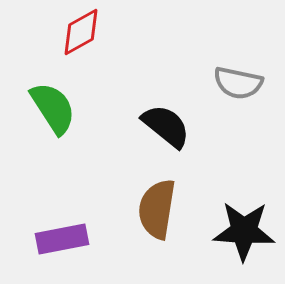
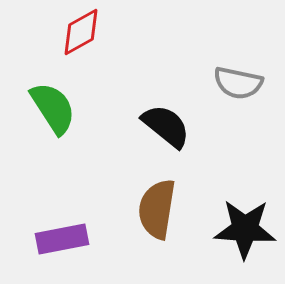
black star: moved 1 px right, 2 px up
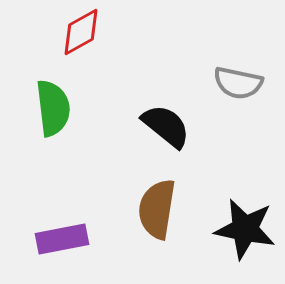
green semicircle: rotated 26 degrees clockwise
black star: rotated 8 degrees clockwise
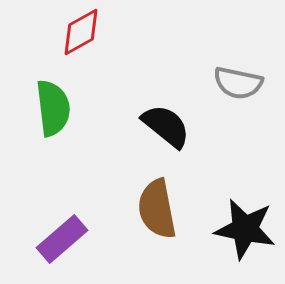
brown semicircle: rotated 20 degrees counterclockwise
purple rectangle: rotated 30 degrees counterclockwise
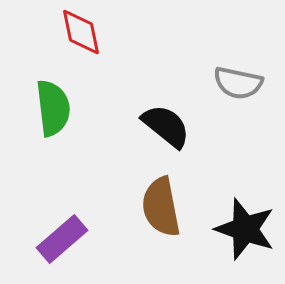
red diamond: rotated 72 degrees counterclockwise
brown semicircle: moved 4 px right, 2 px up
black star: rotated 8 degrees clockwise
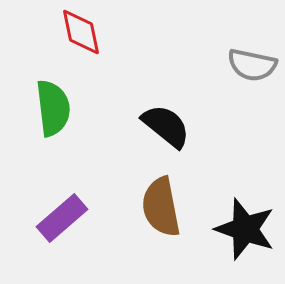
gray semicircle: moved 14 px right, 18 px up
purple rectangle: moved 21 px up
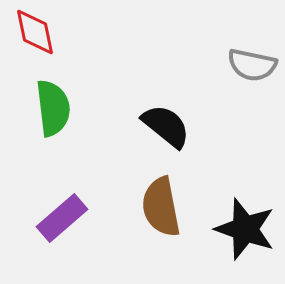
red diamond: moved 46 px left
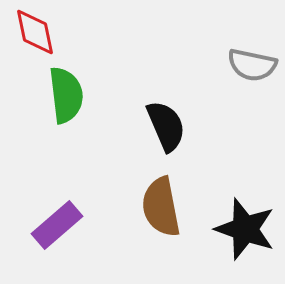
green semicircle: moved 13 px right, 13 px up
black semicircle: rotated 28 degrees clockwise
purple rectangle: moved 5 px left, 7 px down
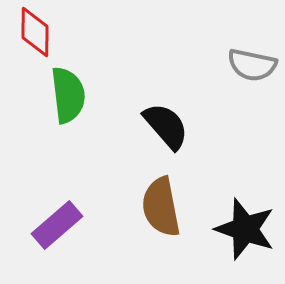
red diamond: rotated 12 degrees clockwise
green semicircle: moved 2 px right
black semicircle: rotated 18 degrees counterclockwise
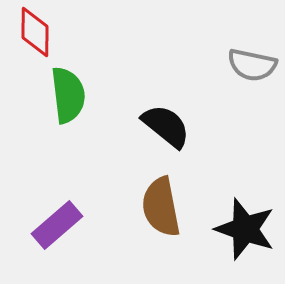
black semicircle: rotated 10 degrees counterclockwise
